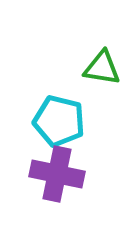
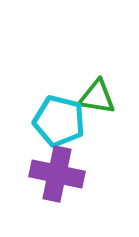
green triangle: moved 5 px left, 29 px down
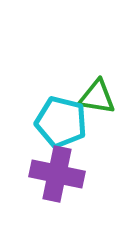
cyan pentagon: moved 2 px right, 1 px down
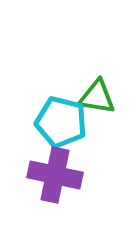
purple cross: moved 2 px left, 1 px down
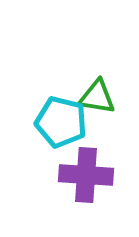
purple cross: moved 31 px right; rotated 8 degrees counterclockwise
